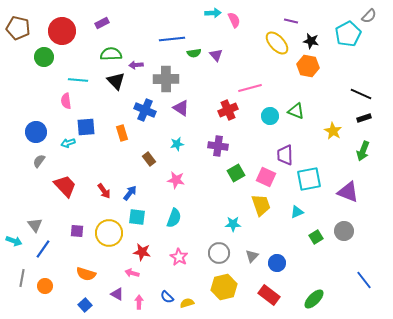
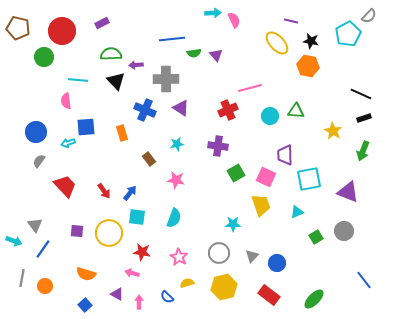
green triangle at (296, 111): rotated 18 degrees counterclockwise
yellow semicircle at (187, 303): moved 20 px up
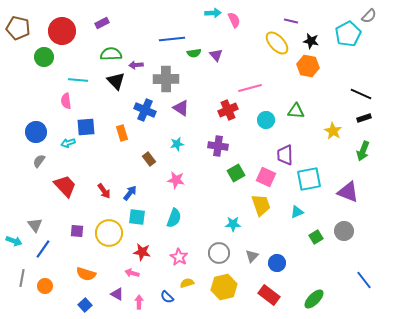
cyan circle at (270, 116): moved 4 px left, 4 px down
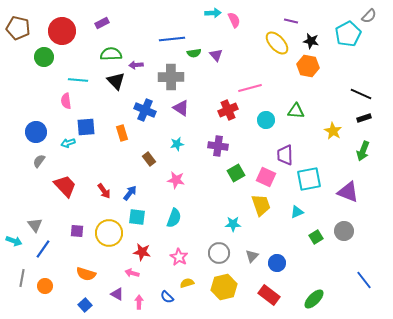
gray cross at (166, 79): moved 5 px right, 2 px up
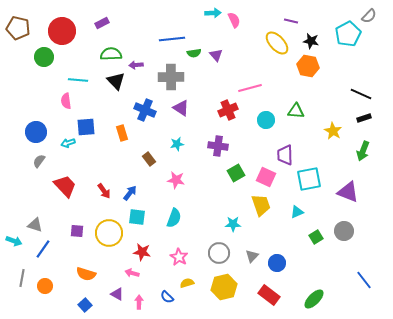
gray triangle at (35, 225): rotated 35 degrees counterclockwise
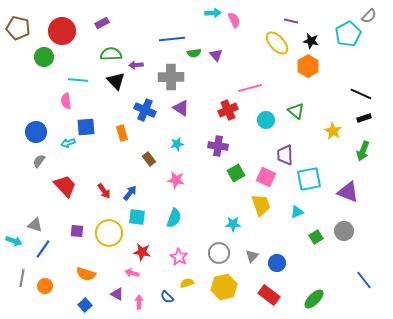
orange hexagon at (308, 66): rotated 20 degrees clockwise
green triangle at (296, 111): rotated 36 degrees clockwise
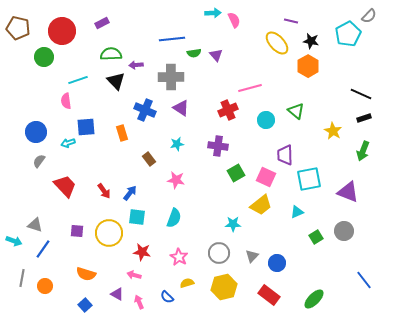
cyan line at (78, 80): rotated 24 degrees counterclockwise
yellow trapezoid at (261, 205): rotated 70 degrees clockwise
pink arrow at (132, 273): moved 2 px right, 2 px down
pink arrow at (139, 302): rotated 24 degrees counterclockwise
